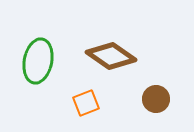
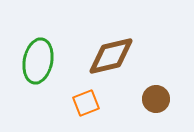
brown diamond: rotated 48 degrees counterclockwise
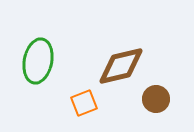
brown diamond: moved 10 px right, 10 px down
orange square: moved 2 px left
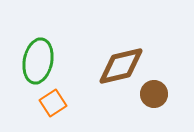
brown circle: moved 2 px left, 5 px up
orange square: moved 31 px left; rotated 12 degrees counterclockwise
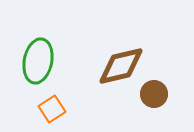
orange square: moved 1 px left, 6 px down
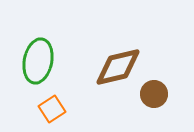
brown diamond: moved 3 px left, 1 px down
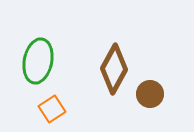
brown diamond: moved 4 px left, 2 px down; rotated 48 degrees counterclockwise
brown circle: moved 4 px left
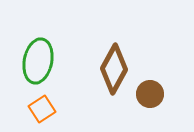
orange square: moved 10 px left
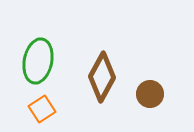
brown diamond: moved 12 px left, 8 px down
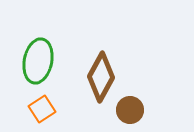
brown diamond: moved 1 px left
brown circle: moved 20 px left, 16 px down
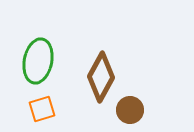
orange square: rotated 16 degrees clockwise
